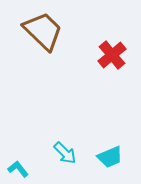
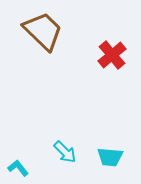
cyan arrow: moved 1 px up
cyan trapezoid: rotated 28 degrees clockwise
cyan L-shape: moved 1 px up
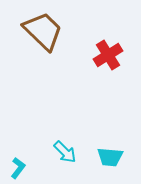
red cross: moved 4 px left; rotated 8 degrees clockwise
cyan L-shape: rotated 75 degrees clockwise
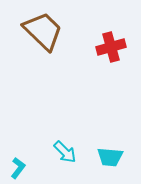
red cross: moved 3 px right, 8 px up; rotated 16 degrees clockwise
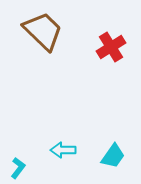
red cross: rotated 16 degrees counterclockwise
cyan arrow: moved 2 px left, 2 px up; rotated 135 degrees clockwise
cyan trapezoid: moved 3 px right, 1 px up; rotated 60 degrees counterclockwise
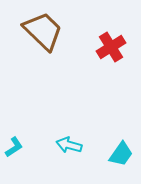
cyan arrow: moved 6 px right, 5 px up; rotated 15 degrees clockwise
cyan trapezoid: moved 8 px right, 2 px up
cyan L-shape: moved 4 px left, 21 px up; rotated 20 degrees clockwise
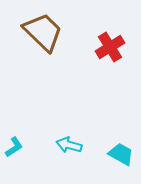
brown trapezoid: moved 1 px down
red cross: moved 1 px left
cyan trapezoid: rotated 96 degrees counterclockwise
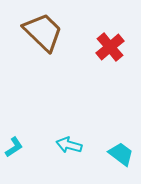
red cross: rotated 8 degrees counterclockwise
cyan trapezoid: rotated 8 degrees clockwise
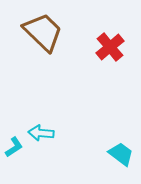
cyan arrow: moved 28 px left, 12 px up; rotated 10 degrees counterclockwise
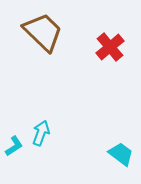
cyan arrow: rotated 105 degrees clockwise
cyan L-shape: moved 1 px up
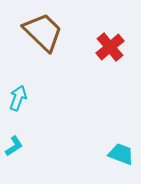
cyan arrow: moved 23 px left, 35 px up
cyan trapezoid: rotated 16 degrees counterclockwise
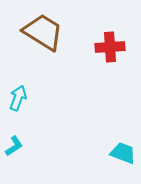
brown trapezoid: rotated 12 degrees counterclockwise
red cross: rotated 36 degrees clockwise
cyan trapezoid: moved 2 px right, 1 px up
